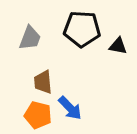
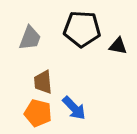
blue arrow: moved 4 px right
orange pentagon: moved 2 px up
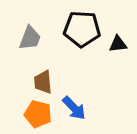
black triangle: moved 2 px up; rotated 18 degrees counterclockwise
orange pentagon: moved 1 px down
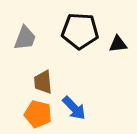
black pentagon: moved 2 px left, 2 px down
gray trapezoid: moved 5 px left
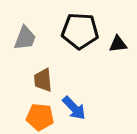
brown trapezoid: moved 2 px up
orange pentagon: moved 2 px right, 3 px down; rotated 8 degrees counterclockwise
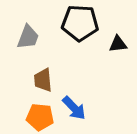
black pentagon: moved 8 px up
gray trapezoid: moved 3 px right, 1 px up
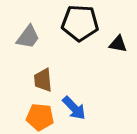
gray trapezoid: rotated 16 degrees clockwise
black triangle: rotated 18 degrees clockwise
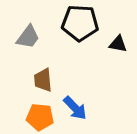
blue arrow: moved 1 px right
